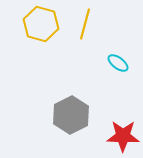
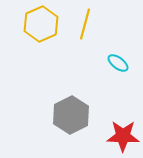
yellow hexagon: rotated 20 degrees clockwise
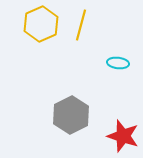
yellow line: moved 4 px left, 1 px down
cyan ellipse: rotated 30 degrees counterclockwise
red star: rotated 16 degrees clockwise
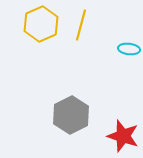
cyan ellipse: moved 11 px right, 14 px up
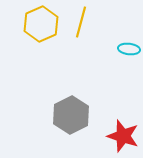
yellow line: moved 3 px up
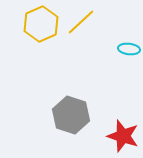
yellow line: rotated 32 degrees clockwise
gray hexagon: rotated 15 degrees counterclockwise
